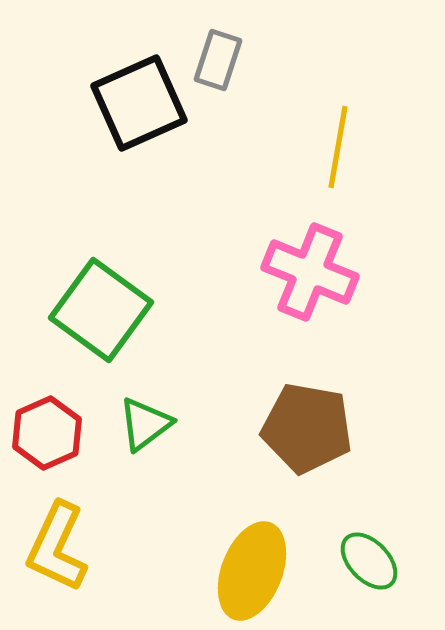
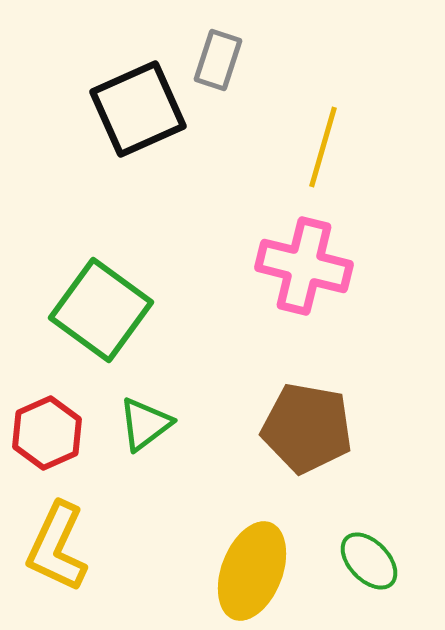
black square: moved 1 px left, 6 px down
yellow line: moved 15 px left; rotated 6 degrees clockwise
pink cross: moved 6 px left, 6 px up; rotated 8 degrees counterclockwise
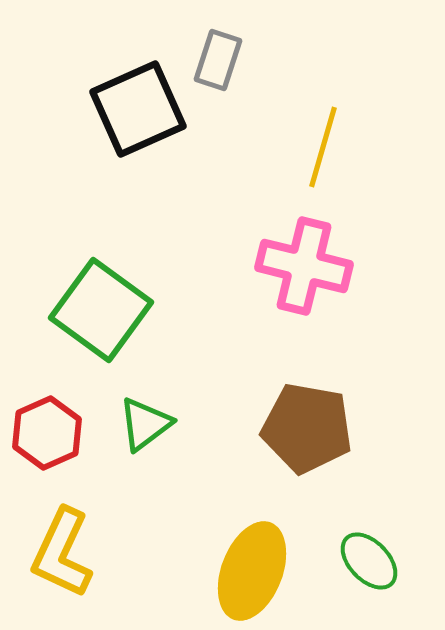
yellow L-shape: moved 5 px right, 6 px down
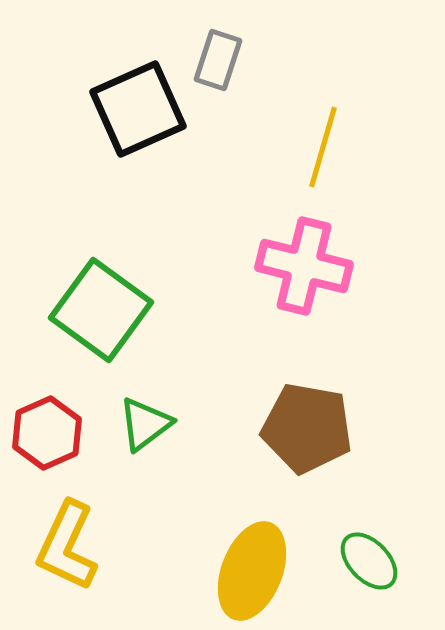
yellow L-shape: moved 5 px right, 7 px up
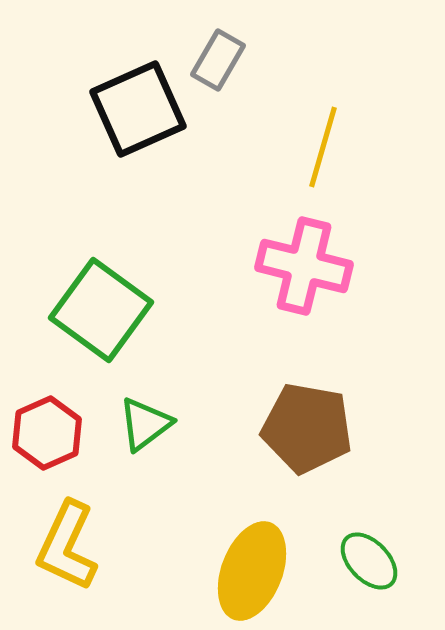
gray rectangle: rotated 12 degrees clockwise
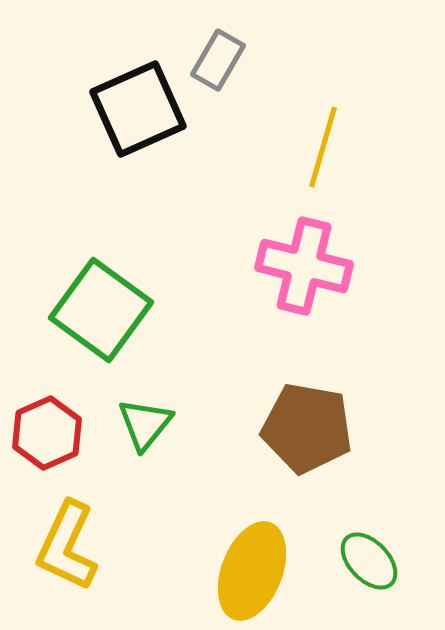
green triangle: rotated 14 degrees counterclockwise
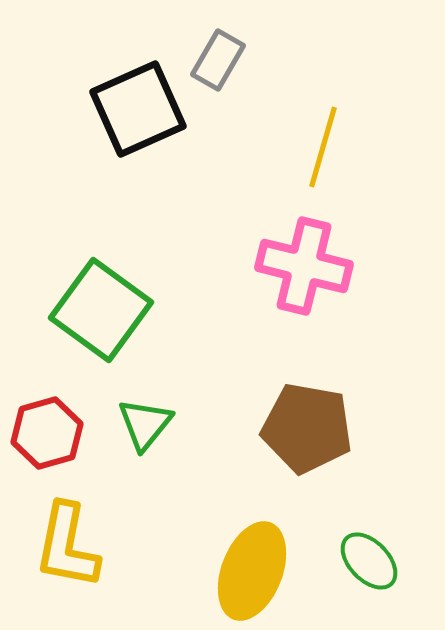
red hexagon: rotated 8 degrees clockwise
yellow L-shape: rotated 14 degrees counterclockwise
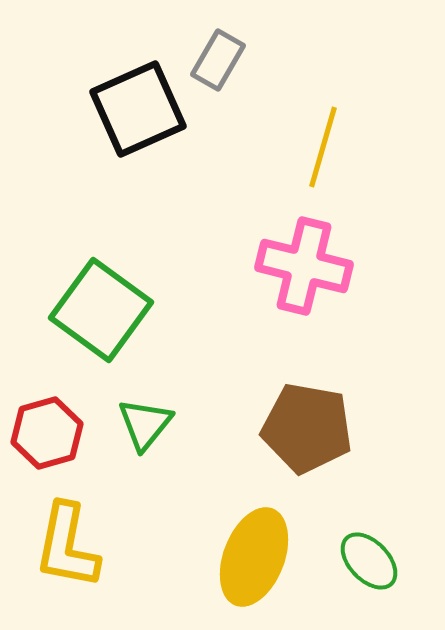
yellow ellipse: moved 2 px right, 14 px up
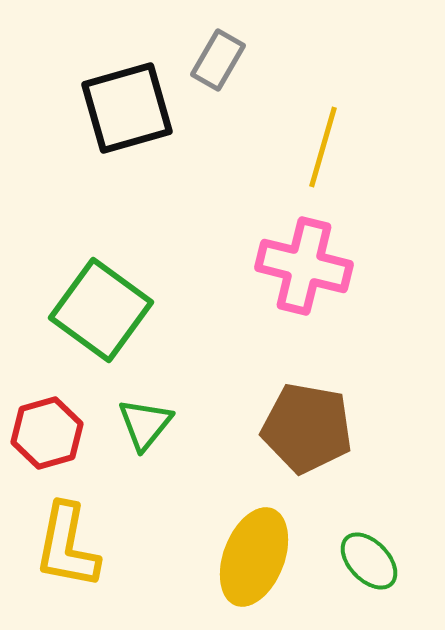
black square: moved 11 px left, 1 px up; rotated 8 degrees clockwise
